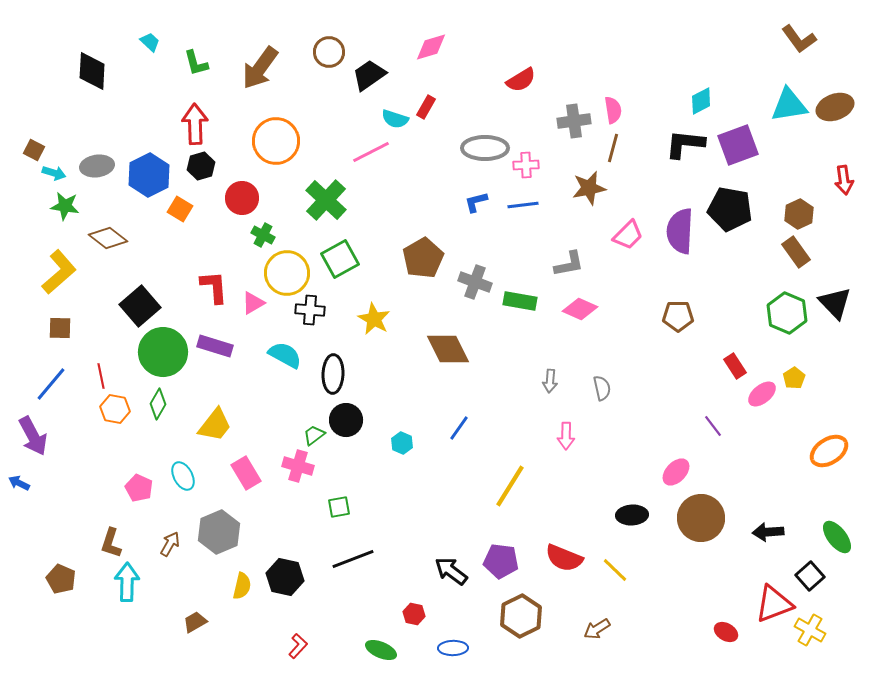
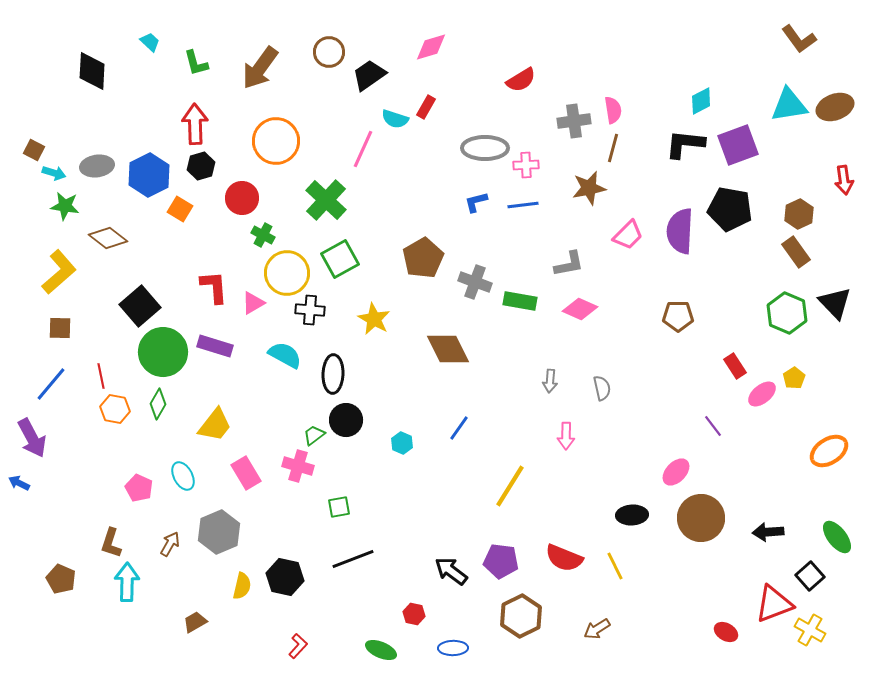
pink line at (371, 152): moved 8 px left, 3 px up; rotated 39 degrees counterclockwise
purple arrow at (33, 436): moved 1 px left, 2 px down
yellow line at (615, 570): moved 4 px up; rotated 20 degrees clockwise
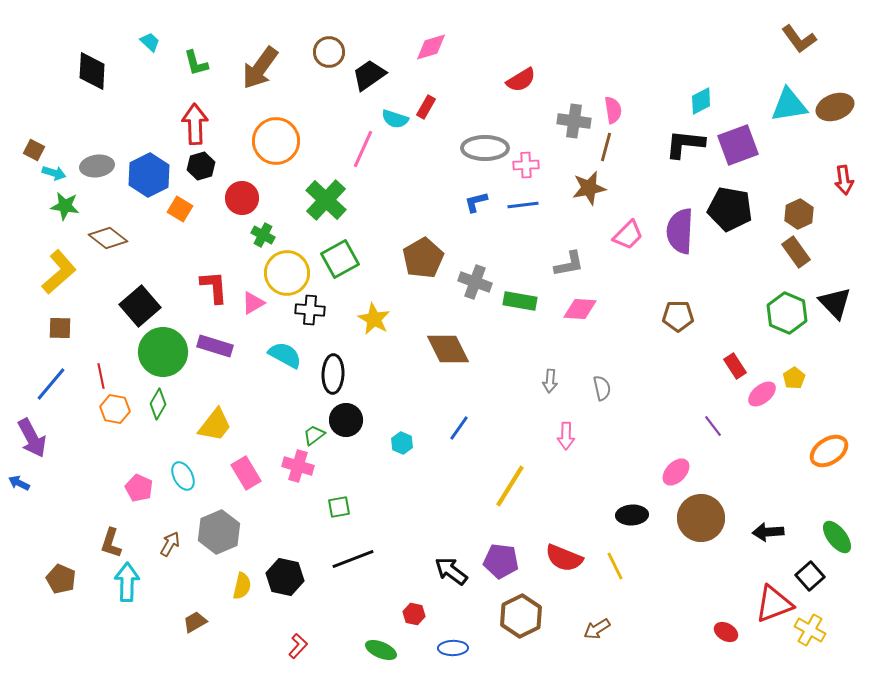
gray cross at (574, 121): rotated 16 degrees clockwise
brown line at (613, 148): moved 7 px left, 1 px up
pink diamond at (580, 309): rotated 20 degrees counterclockwise
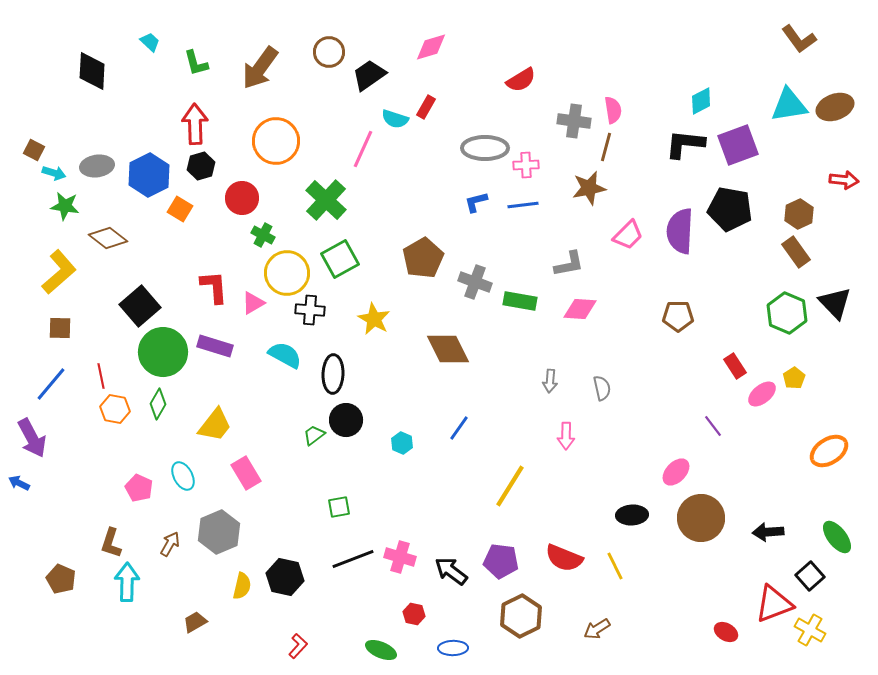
red arrow at (844, 180): rotated 76 degrees counterclockwise
pink cross at (298, 466): moved 102 px right, 91 px down
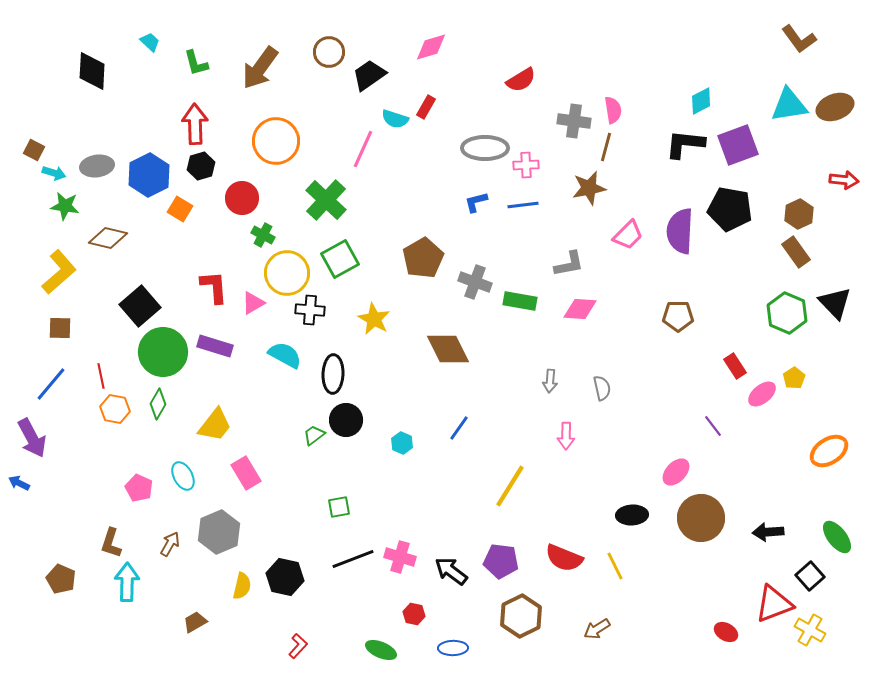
brown diamond at (108, 238): rotated 24 degrees counterclockwise
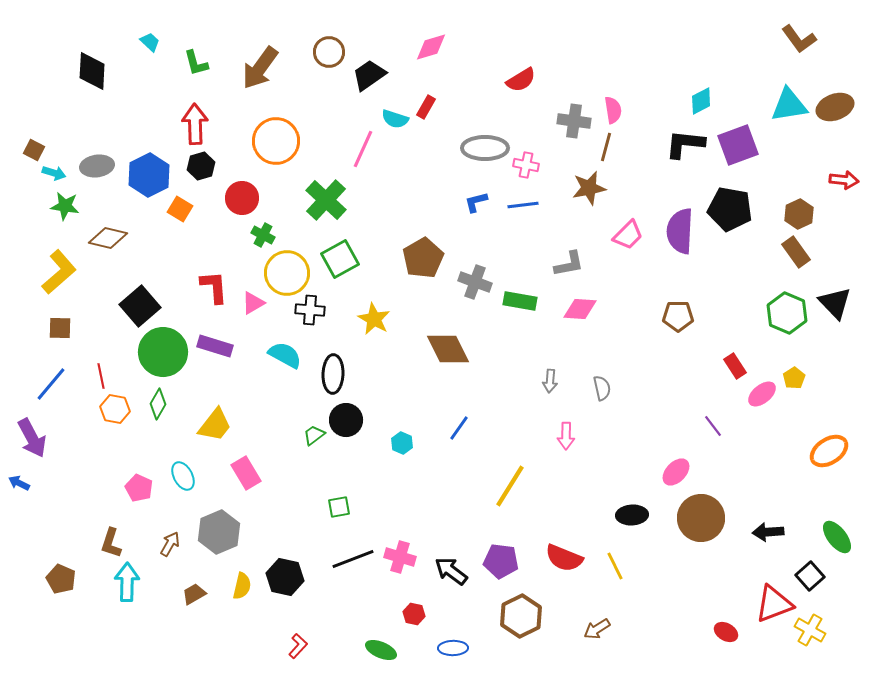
pink cross at (526, 165): rotated 15 degrees clockwise
brown trapezoid at (195, 622): moved 1 px left, 28 px up
